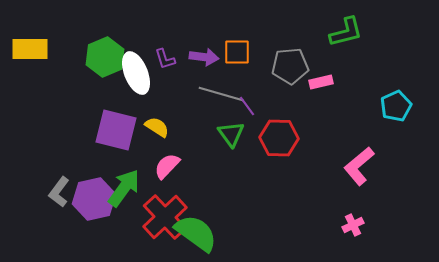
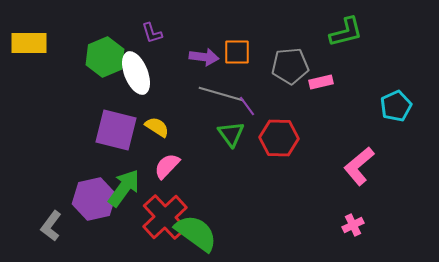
yellow rectangle: moved 1 px left, 6 px up
purple L-shape: moved 13 px left, 26 px up
gray L-shape: moved 8 px left, 34 px down
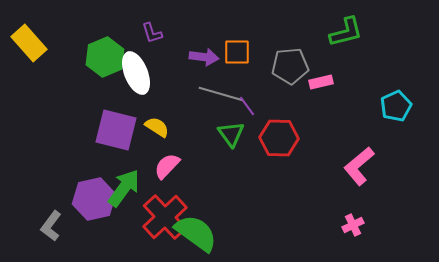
yellow rectangle: rotated 48 degrees clockwise
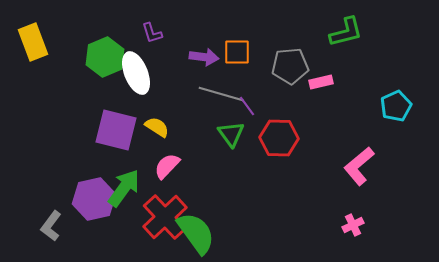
yellow rectangle: moved 4 px right, 1 px up; rotated 21 degrees clockwise
green semicircle: rotated 18 degrees clockwise
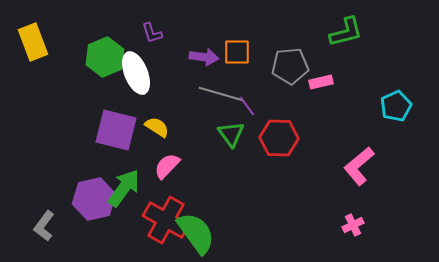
red cross: moved 1 px right, 3 px down; rotated 18 degrees counterclockwise
gray L-shape: moved 7 px left
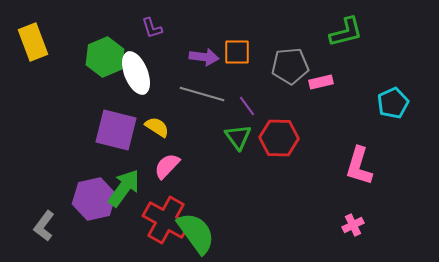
purple L-shape: moved 5 px up
gray line: moved 19 px left
cyan pentagon: moved 3 px left, 3 px up
green triangle: moved 7 px right, 3 px down
pink L-shape: rotated 33 degrees counterclockwise
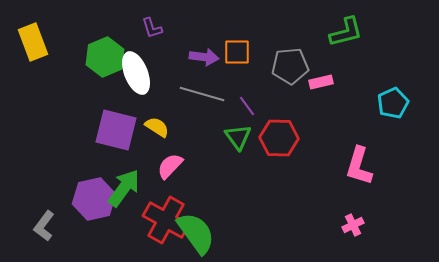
pink semicircle: moved 3 px right
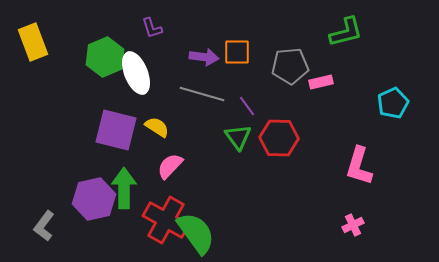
green arrow: rotated 36 degrees counterclockwise
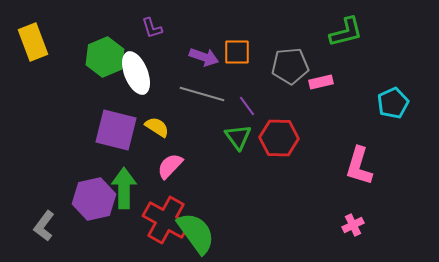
purple arrow: rotated 12 degrees clockwise
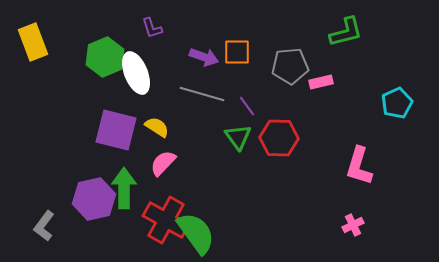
cyan pentagon: moved 4 px right
pink semicircle: moved 7 px left, 3 px up
